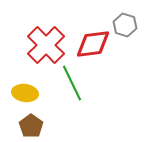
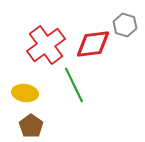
red cross: rotated 9 degrees clockwise
green line: moved 2 px right, 2 px down
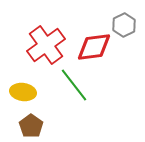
gray hexagon: moved 1 px left; rotated 15 degrees clockwise
red diamond: moved 1 px right, 3 px down
green line: rotated 12 degrees counterclockwise
yellow ellipse: moved 2 px left, 1 px up
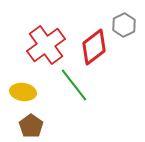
red diamond: rotated 30 degrees counterclockwise
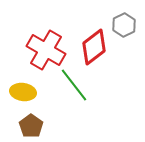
red cross: moved 5 px down; rotated 24 degrees counterclockwise
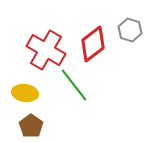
gray hexagon: moved 6 px right, 5 px down; rotated 15 degrees counterclockwise
red diamond: moved 1 px left, 3 px up
yellow ellipse: moved 2 px right, 1 px down
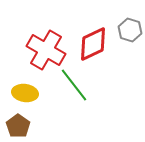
red diamond: rotated 12 degrees clockwise
brown pentagon: moved 13 px left
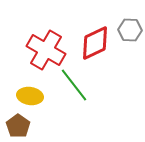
gray hexagon: rotated 15 degrees counterclockwise
red diamond: moved 2 px right, 1 px up
yellow ellipse: moved 5 px right, 3 px down
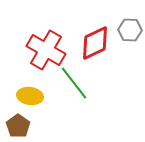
green line: moved 2 px up
